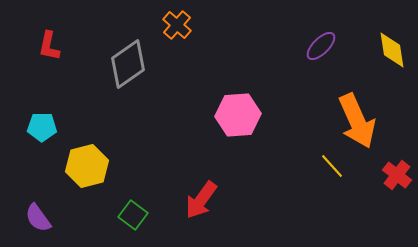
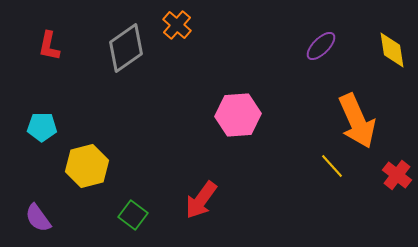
gray diamond: moved 2 px left, 16 px up
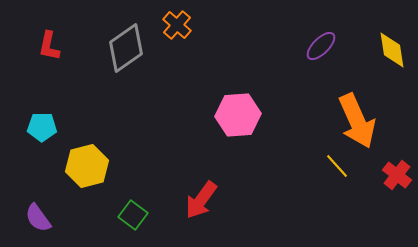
yellow line: moved 5 px right
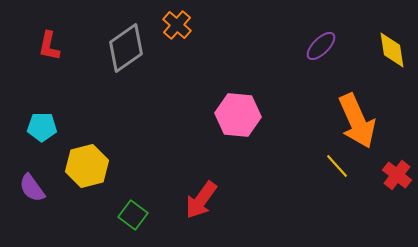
pink hexagon: rotated 9 degrees clockwise
purple semicircle: moved 6 px left, 30 px up
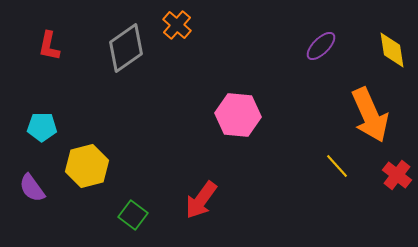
orange arrow: moved 13 px right, 6 px up
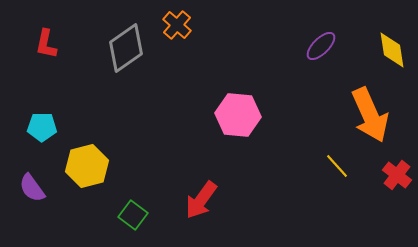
red L-shape: moved 3 px left, 2 px up
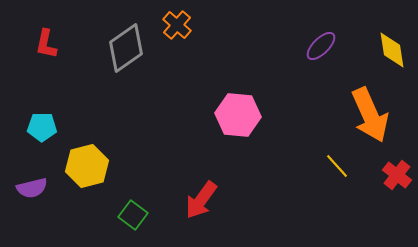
purple semicircle: rotated 68 degrees counterclockwise
